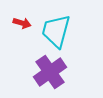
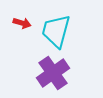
purple cross: moved 3 px right, 1 px down
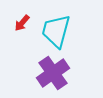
red arrow: rotated 114 degrees clockwise
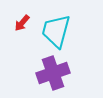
purple cross: rotated 16 degrees clockwise
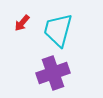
cyan trapezoid: moved 2 px right, 1 px up
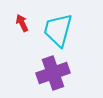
red arrow: rotated 114 degrees clockwise
